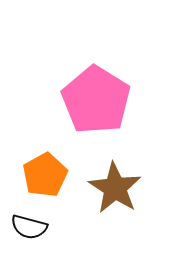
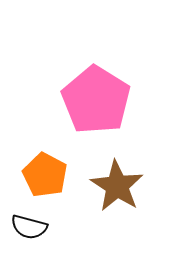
orange pentagon: rotated 15 degrees counterclockwise
brown star: moved 2 px right, 2 px up
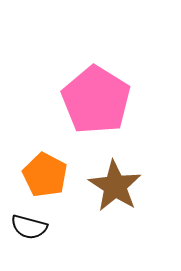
brown star: moved 2 px left
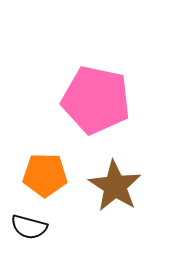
pink pentagon: rotated 20 degrees counterclockwise
orange pentagon: rotated 27 degrees counterclockwise
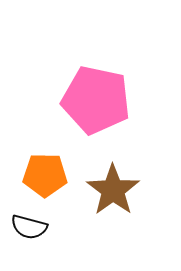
brown star: moved 2 px left, 4 px down; rotated 4 degrees clockwise
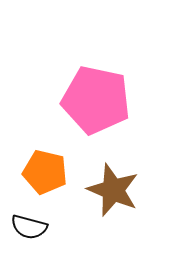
orange pentagon: moved 3 px up; rotated 12 degrees clockwise
brown star: rotated 14 degrees counterclockwise
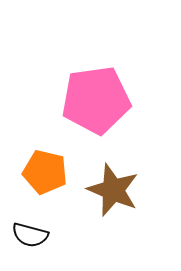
pink pentagon: rotated 20 degrees counterclockwise
black semicircle: moved 1 px right, 8 px down
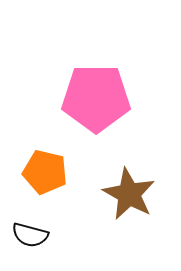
pink pentagon: moved 2 px up; rotated 8 degrees clockwise
brown star: moved 16 px right, 4 px down; rotated 6 degrees clockwise
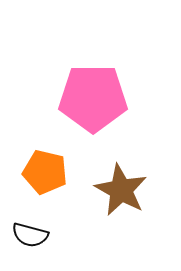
pink pentagon: moved 3 px left
brown star: moved 8 px left, 4 px up
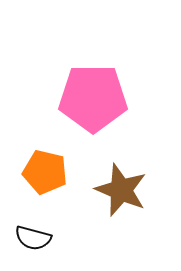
brown star: rotated 6 degrees counterclockwise
black semicircle: moved 3 px right, 3 px down
